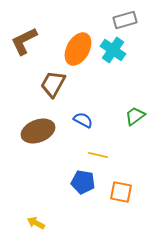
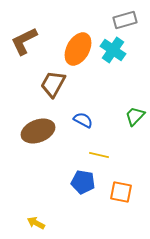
green trapezoid: rotated 10 degrees counterclockwise
yellow line: moved 1 px right
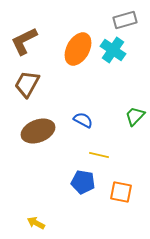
brown trapezoid: moved 26 px left
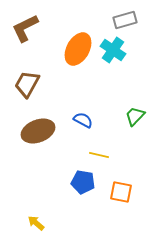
brown L-shape: moved 1 px right, 13 px up
yellow arrow: rotated 12 degrees clockwise
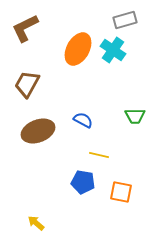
green trapezoid: rotated 135 degrees counterclockwise
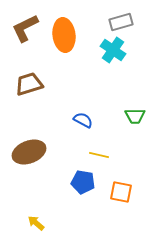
gray rectangle: moved 4 px left, 2 px down
orange ellipse: moved 14 px left, 14 px up; rotated 36 degrees counterclockwise
brown trapezoid: moved 2 px right; rotated 44 degrees clockwise
brown ellipse: moved 9 px left, 21 px down
